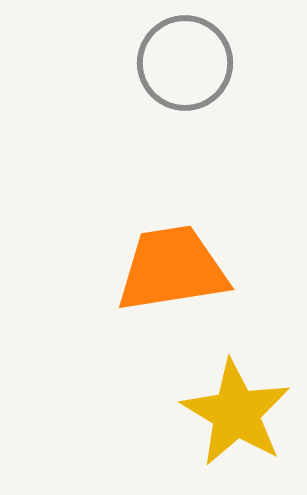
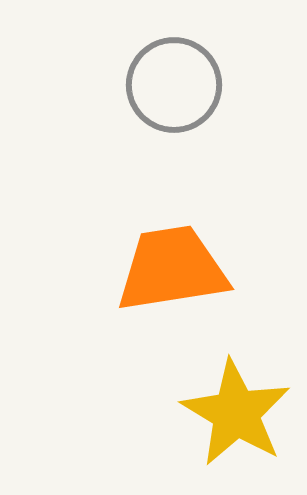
gray circle: moved 11 px left, 22 px down
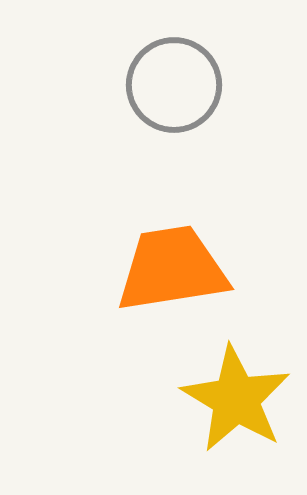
yellow star: moved 14 px up
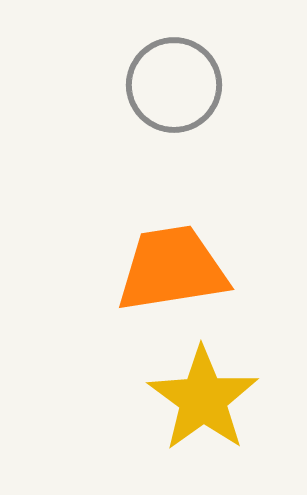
yellow star: moved 33 px left; rotated 5 degrees clockwise
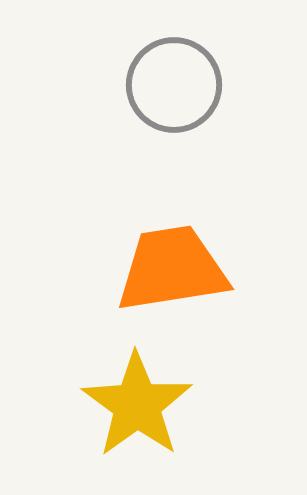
yellow star: moved 66 px left, 6 px down
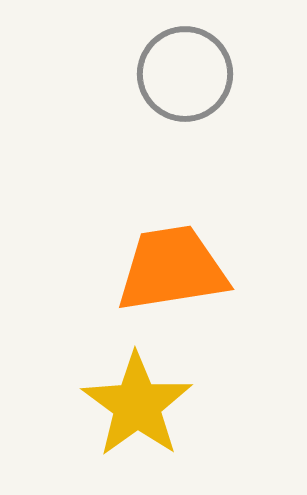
gray circle: moved 11 px right, 11 px up
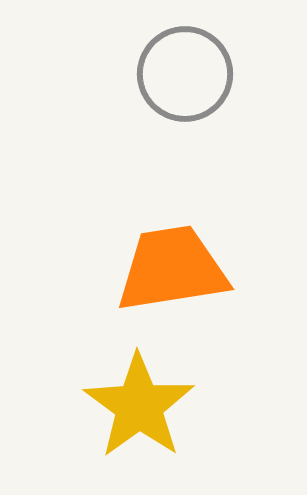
yellow star: moved 2 px right, 1 px down
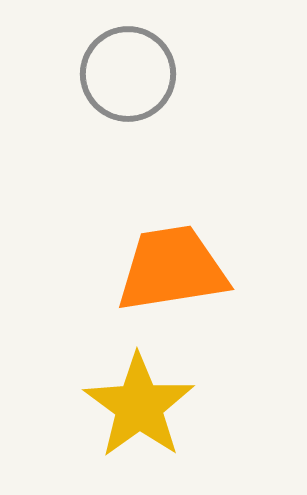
gray circle: moved 57 px left
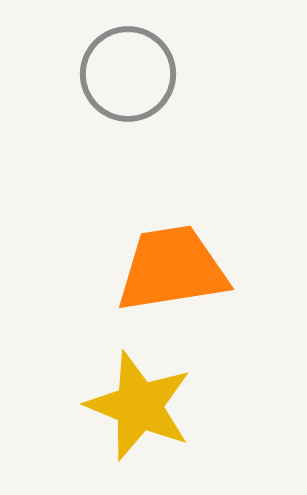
yellow star: rotated 14 degrees counterclockwise
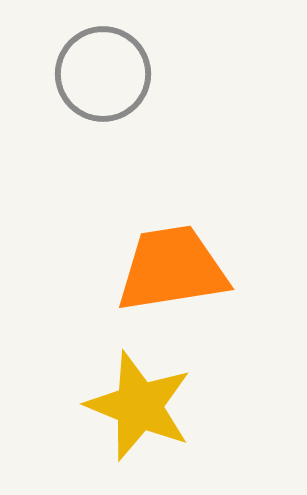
gray circle: moved 25 px left
